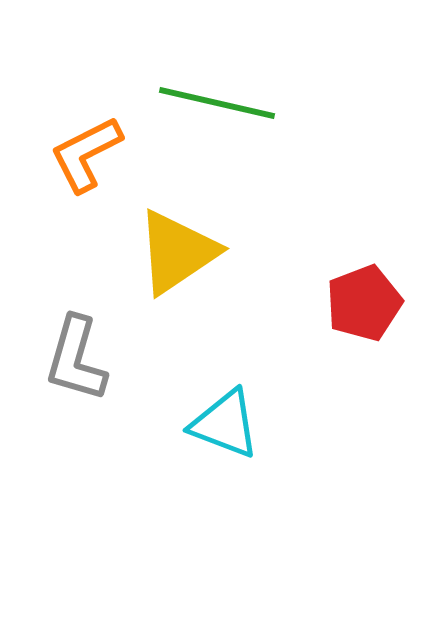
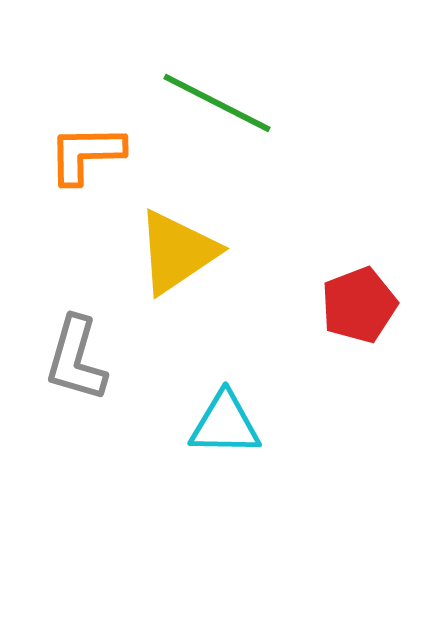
green line: rotated 14 degrees clockwise
orange L-shape: rotated 26 degrees clockwise
red pentagon: moved 5 px left, 2 px down
cyan triangle: rotated 20 degrees counterclockwise
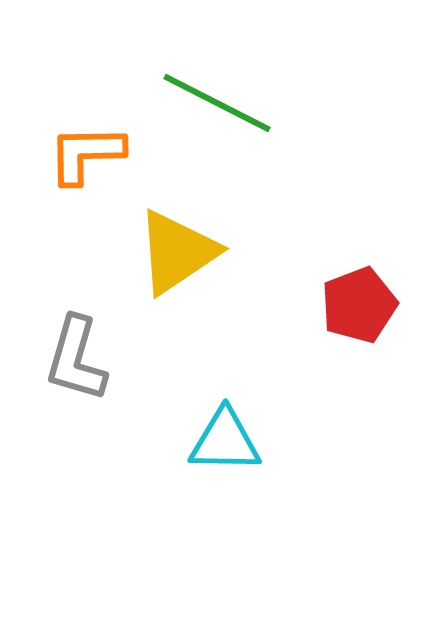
cyan triangle: moved 17 px down
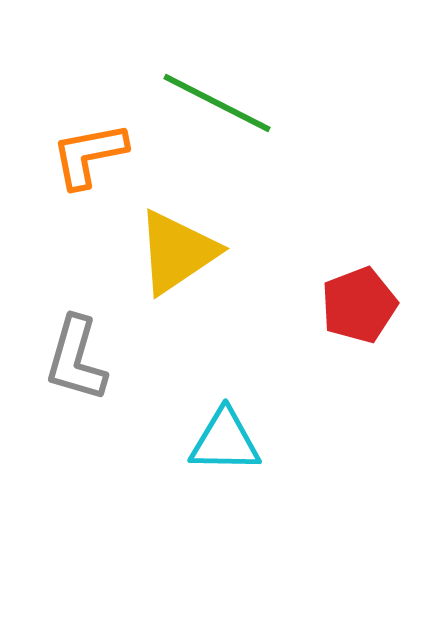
orange L-shape: moved 3 px right, 1 px down; rotated 10 degrees counterclockwise
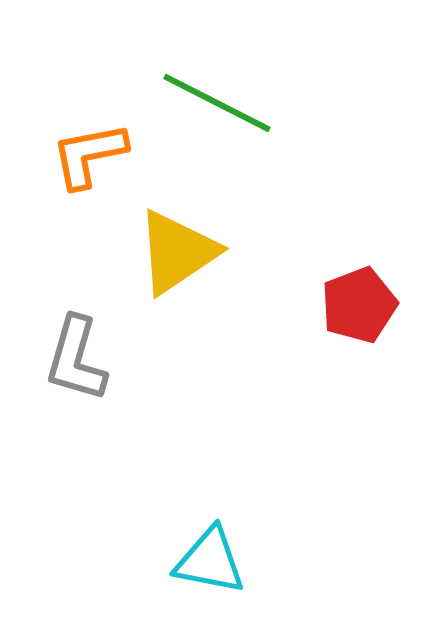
cyan triangle: moved 15 px left, 120 px down; rotated 10 degrees clockwise
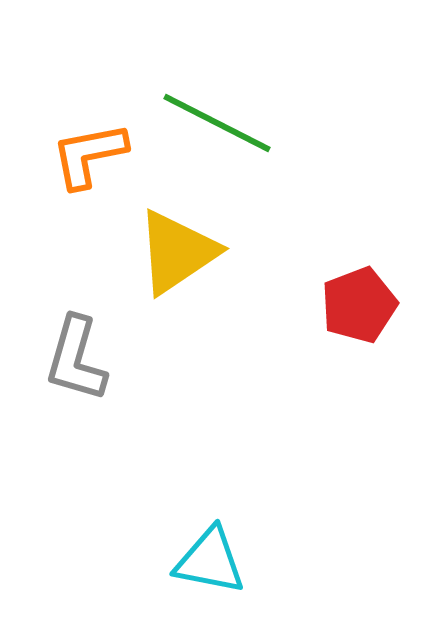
green line: moved 20 px down
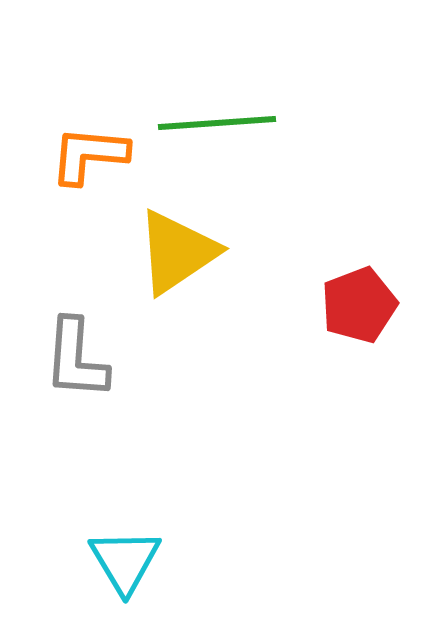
green line: rotated 31 degrees counterclockwise
orange L-shape: rotated 16 degrees clockwise
gray L-shape: rotated 12 degrees counterclockwise
cyan triangle: moved 85 px left; rotated 48 degrees clockwise
